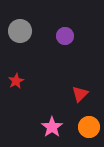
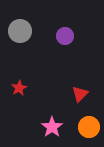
red star: moved 3 px right, 7 px down
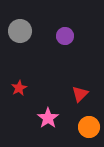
pink star: moved 4 px left, 9 px up
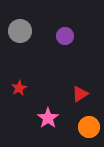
red triangle: rotated 12 degrees clockwise
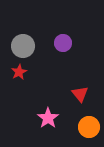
gray circle: moved 3 px right, 15 px down
purple circle: moved 2 px left, 7 px down
red star: moved 16 px up
red triangle: rotated 36 degrees counterclockwise
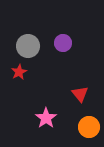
gray circle: moved 5 px right
pink star: moved 2 px left
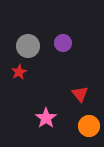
orange circle: moved 1 px up
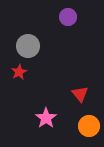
purple circle: moved 5 px right, 26 px up
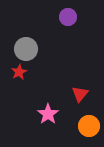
gray circle: moved 2 px left, 3 px down
red triangle: rotated 18 degrees clockwise
pink star: moved 2 px right, 4 px up
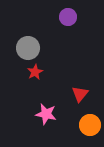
gray circle: moved 2 px right, 1 px up
red star: moved 16 px right
pink star: moved 2 px left; rotated 25 degrees counterclockwise
orange circle: moved 1 px right, 1 px up
